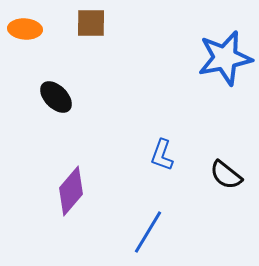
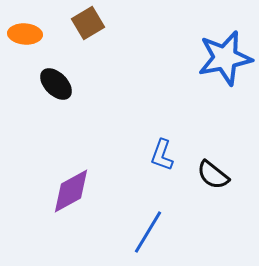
brown square: moved 3 px left; rotated 32 degrees counterclockwise
orange ellipse: moved 5 px down
black ellipse: moved 13 px up
black semicircle: moved 13 px left
purple diamond: rotated 21 degrees clockwise
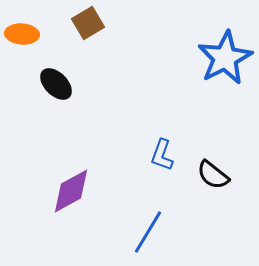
orange ellipse: moved 3 px left
blue star: rotated 16 degrees counterclockwise
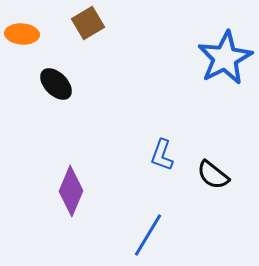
purple diamond: rotated 39 degrees counterclockwise
blue line: moved 3 px down
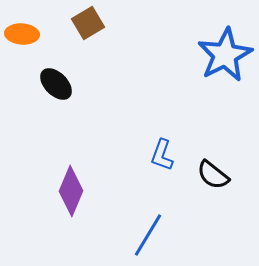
blue star: moved 3 px up
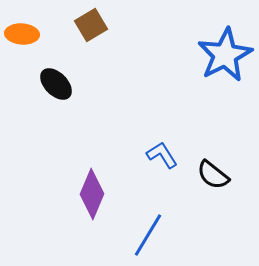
brown square: moved 3 px right, 2 px down
blue L-shape: rotated 128 degrees clockwise
purple diamond: moved 21 px right, 3 px down
